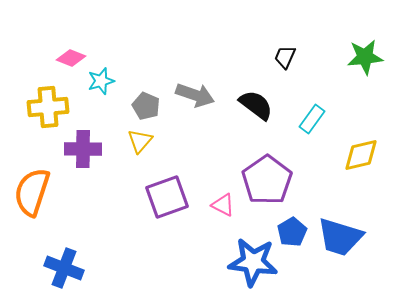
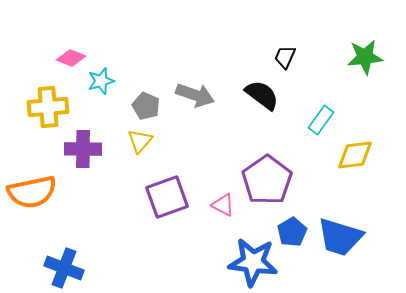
black semicircle: moved 6 px right, 10 px up
cyan rectangle: moved 9 px right, 1 px down
yellow diamond: moved 6 px left; rotated 6 degrees clockwise
orange semicircle: rotated 120 degrees counterclockwise
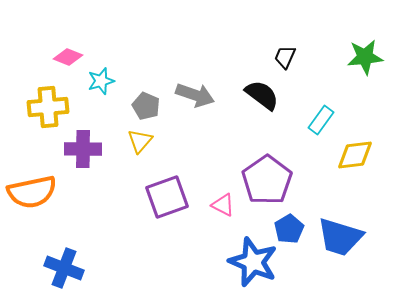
pink diamond: moved 3 px left, 1 px up
blue pentagon: moved 3 px left, 3 px up
blue star: rotated 15 degrees clockwise
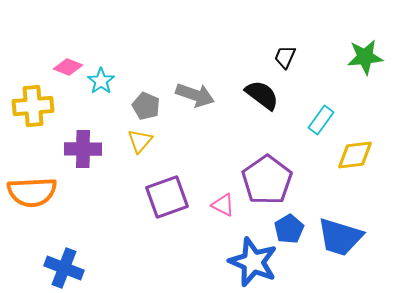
pink diamond: moved 10 px down
cyan star: rotated 20 degrees counterclockwise
yellow cross: moved 15 px left, 1 px up
orange semicircle: rotated 9 degrees clockwise
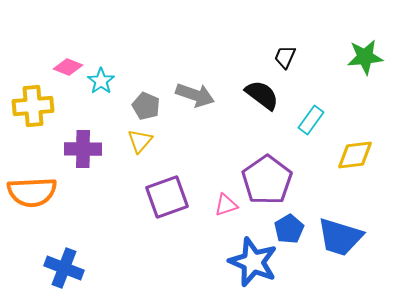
cyan rectangle: moved 10 px left
pink triangle: moved 3 px right; rotated 45 degrees counterclockwise
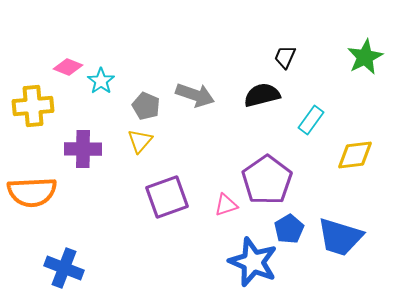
green star: rotated 21 degrees counterclockwise
black semicircle: rotated 51 degrees counterclockwise
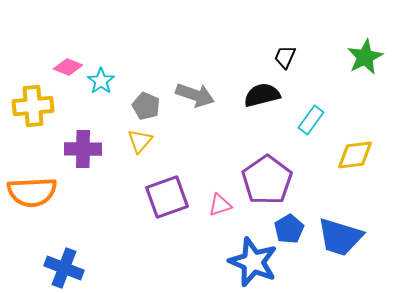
pink triangle: moved 6 px left
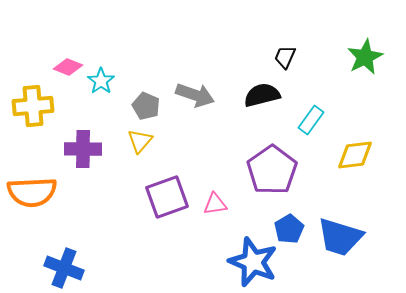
purple pentagon: moved 5 px right, 10 px up
pink triangle: moved 5 px left, 1 px up; rotated 10 degrees clockwise
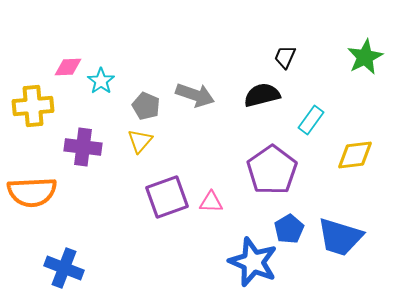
pink diamond: rotated 24 degrees counterclockwise
purple cross: moved 2 px up; rotated 6 degrees clockwise
pink triangle: moved 4 px left, 2 px up; rotated 10 degrees clockwise
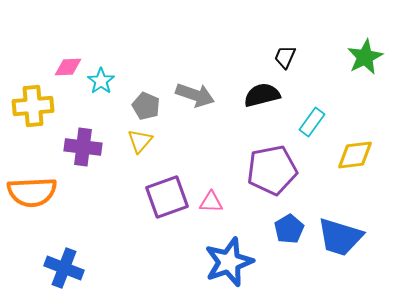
cyan rectangle: moved 1 px right, 2 px down
purple pentagon: rotated 24 degrees clockwise
blue star: moved 24 px left; rotated 30 degrees clockwise
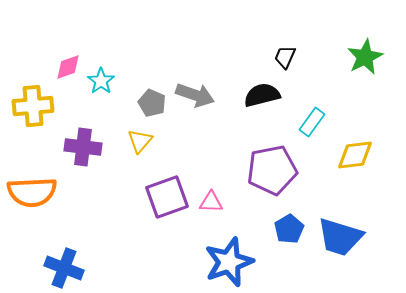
pink diamond: rotated 16 degrees counterclockwise
gray pentagon: moved 6 px right, 3 px up
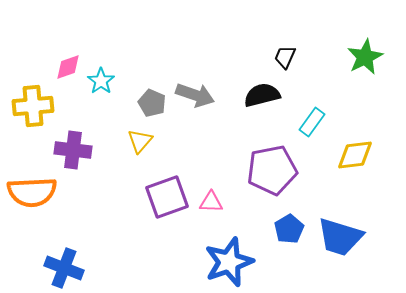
purple cross: moved 10 px left, 3 px down
